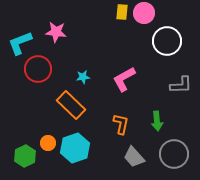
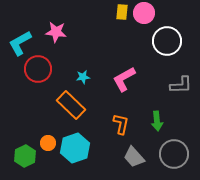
cyan L-shape: rotated 8 degrees counterclockwise
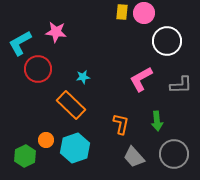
pink L-shape: moved 17 px right
orange circle: moved 2 px left, 3 px up
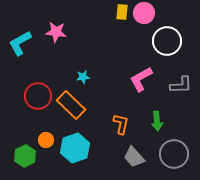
red circle: moved 27 px down
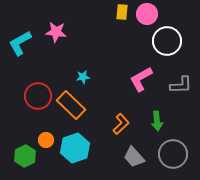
pink circle: moved 3 px right, 1 px down
orange L-shape: rotated 35 degrees clockwise
gray circle: moved 1 px left
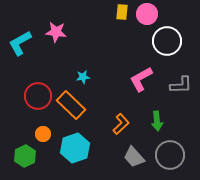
orange circle: moved 3 px left, 6 px up
gray circle: moved 3 px left, 1 px down
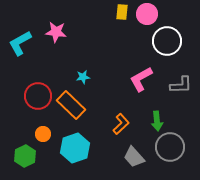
gray circle: moved 8 px up
